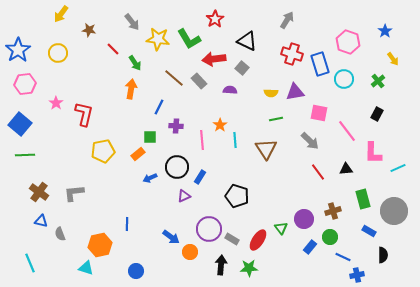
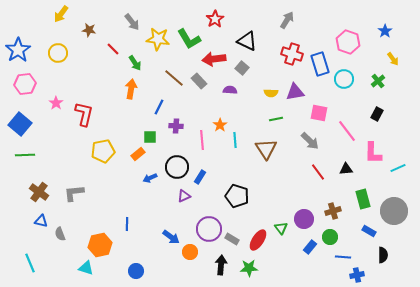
blue line at (343, 257): rotated 21 degrees counterclockwise
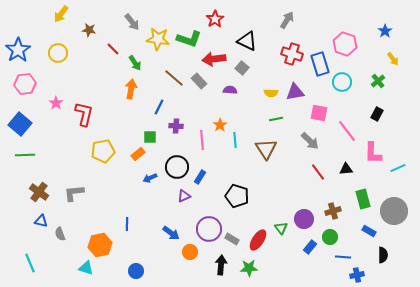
green L-shape at (189, 39): rotated 40 degrees counterclockwise
pink hexagon at (348, 42): moved 3 px left, 2 px down
cyan circle at (344, 79): moved 2 px left, 3 px down
blue arrow at (171, 237): moved 4 px up
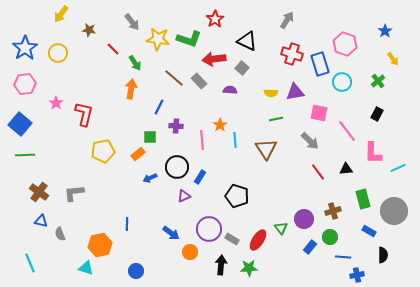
blue star at (18, 50): moved 7 px right, 2 px up
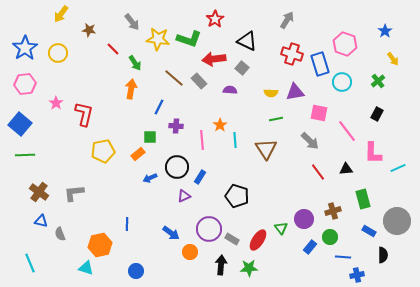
gray circle at (394, 211): moved 3 px right, 10 px down
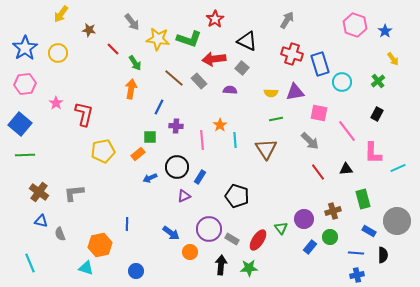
pink hexagon at (345, 44): moved 10 px right, 19 px up
blue line at (343, 257): moved 13 px right, 4 px up
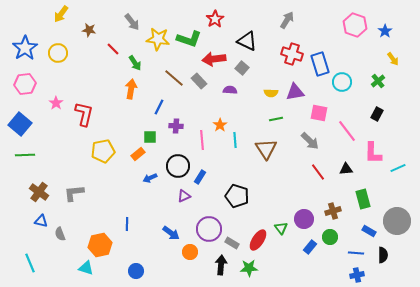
black circle at (177, 167): moved 1 px right, 1 px up
gray rectangle at (232, 239): moved 4 px down
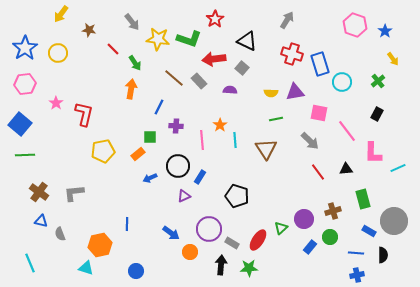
gray circle at (397, 221): moved 3 px left
green triangle at (281, 228): rotated 24 degrees clockwise
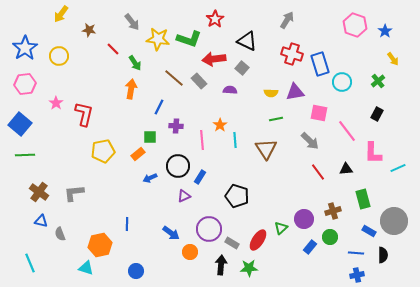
yellow circle at (58, 53): moved 1 px right, 3 px down
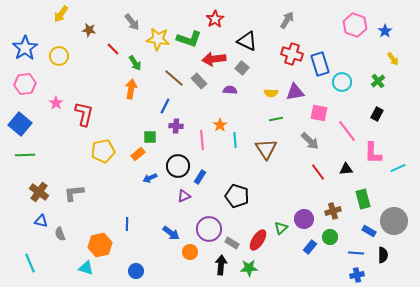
blue line at (159, 107): moved 6 px right, 1 px up
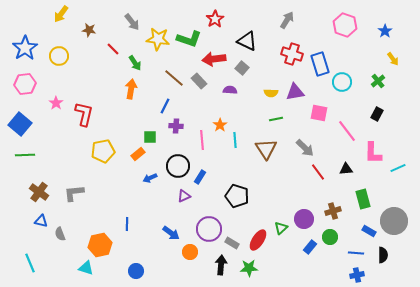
pink hexagon at (355, 25): moved 10 px left
gray arrow at (310, 141): moved 5 px left, 7 px down
